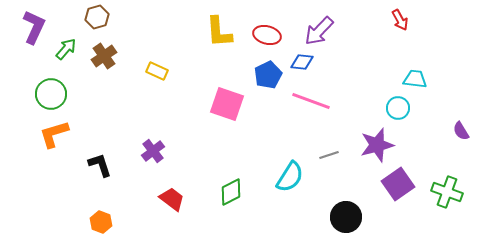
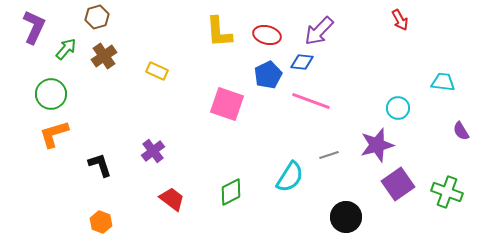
cyan trapezoid: moved 28 px right, 3 px down
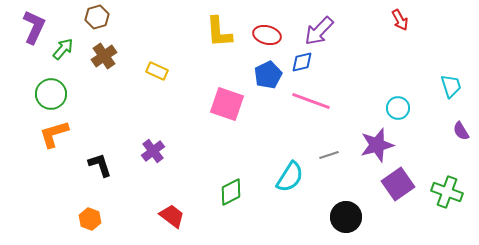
green arrow: moved 3 px left
blue diamond: rotated 20 degrees counterclockwise
cyan trapezoid: moved 8 px right, 4 px down; rotated 65 degrees clockwise
red trapezoid: moved 17 px down
orange hexagon: moved 11 px left, 3 px up
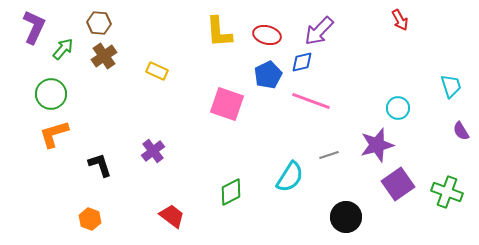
brown hexagon: moved 2 px right, 6 px down; rotated 20 degrees clockwise
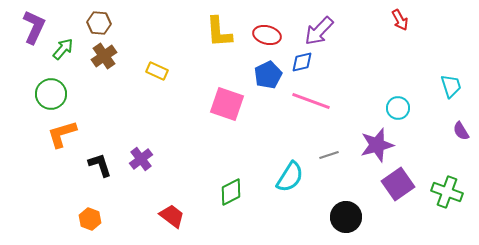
orange L-shape: moved 8 px right
purple cross: moved 12 px left, 8 px down
